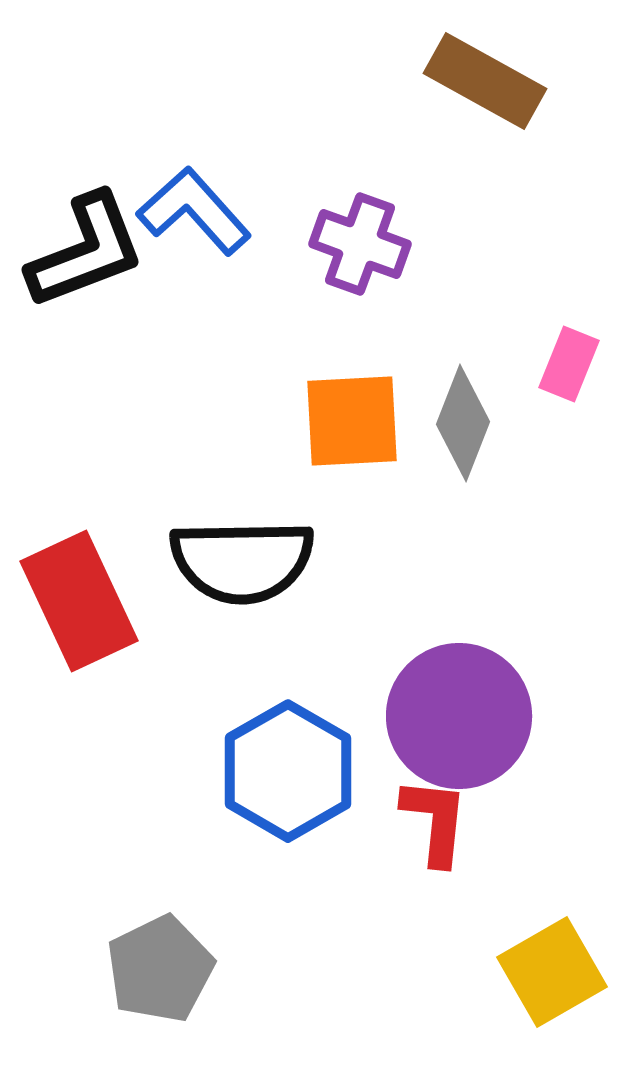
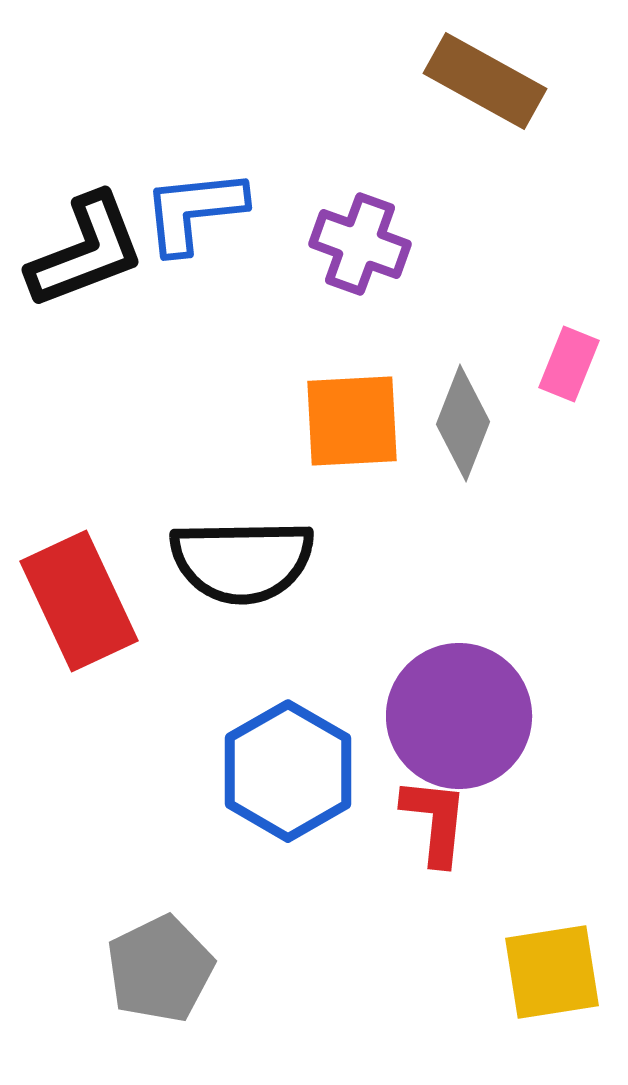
blue L-shape: rotated 54 degrees counterclockwise
yellow square: rotated 21 degrees clockwise
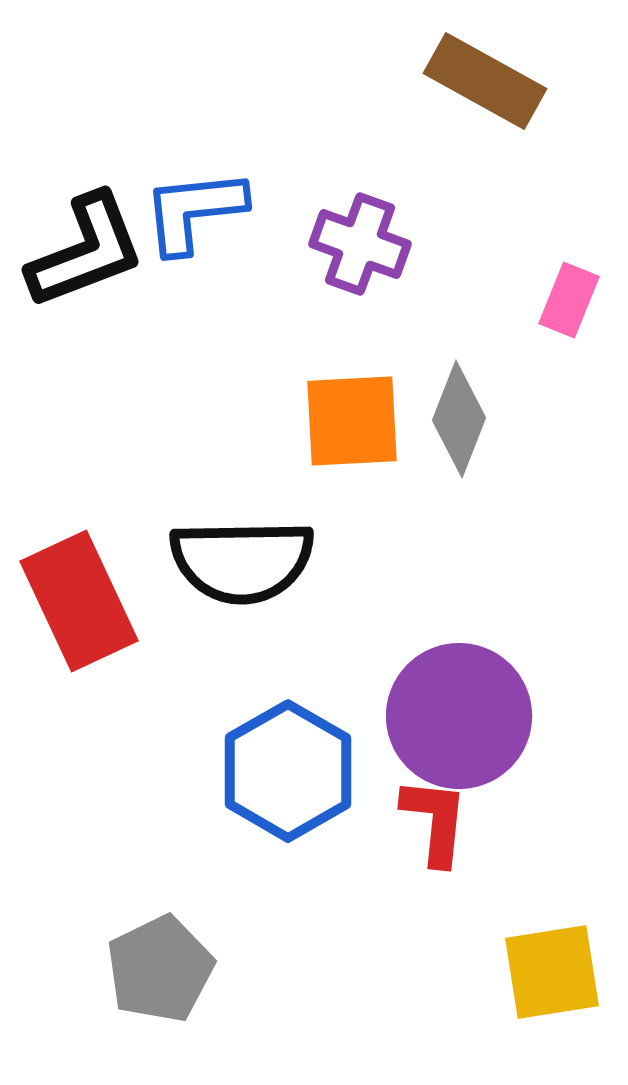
pink rectangle: moved 64 px up
gray diamond: moved 4 px left, 4 px up
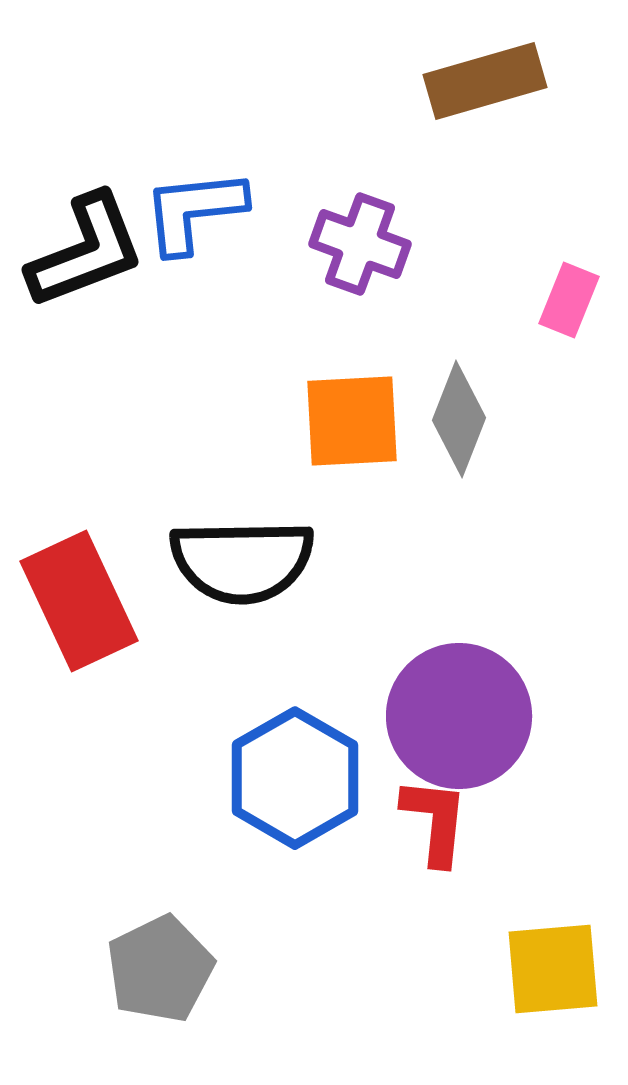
brown rectangle: rotated 45 degrees counterclockwise
blue hexagon: moved 7 px right, 7 px down
yellow square: moved 1 px right, 3 px up; rotated 4 degrees clockwise
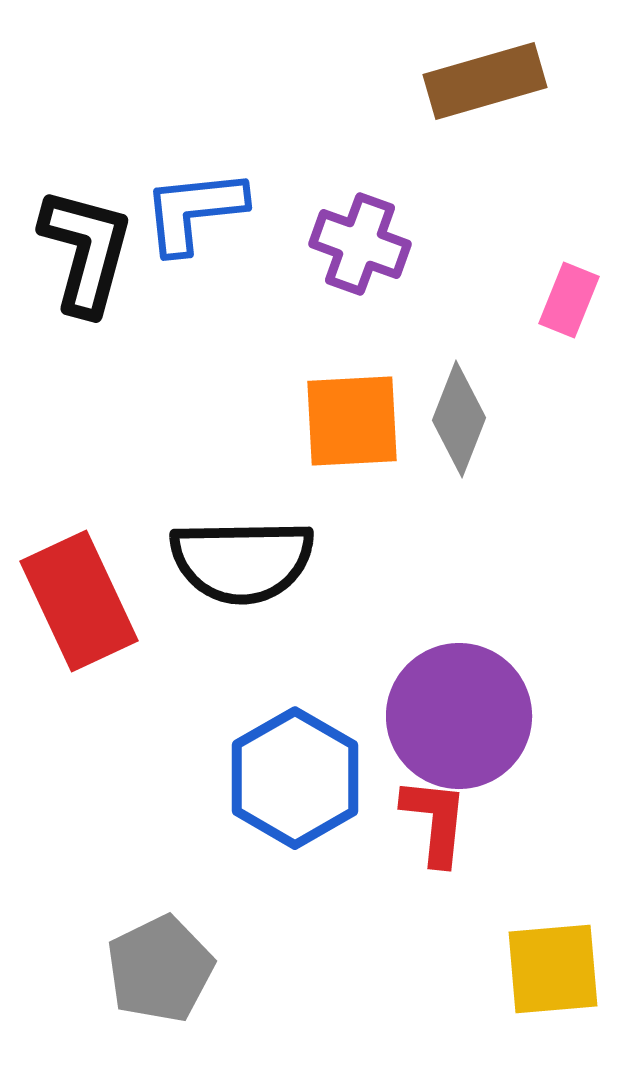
black L-shape: rotated 54 degrees counterclockwise
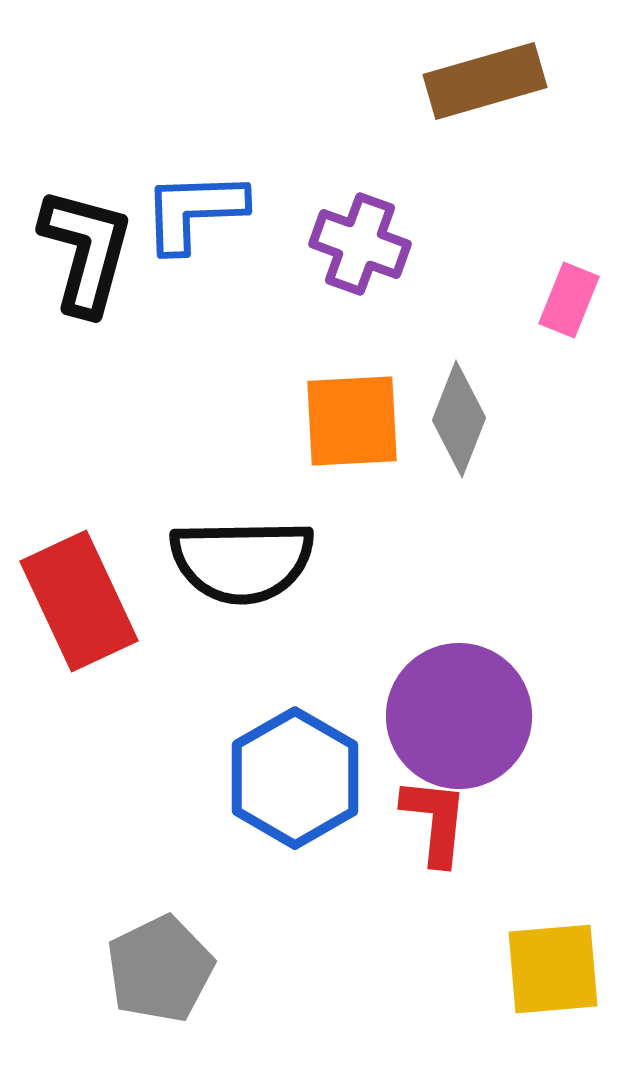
blue L-shape: rotated 4 degrees clockwise
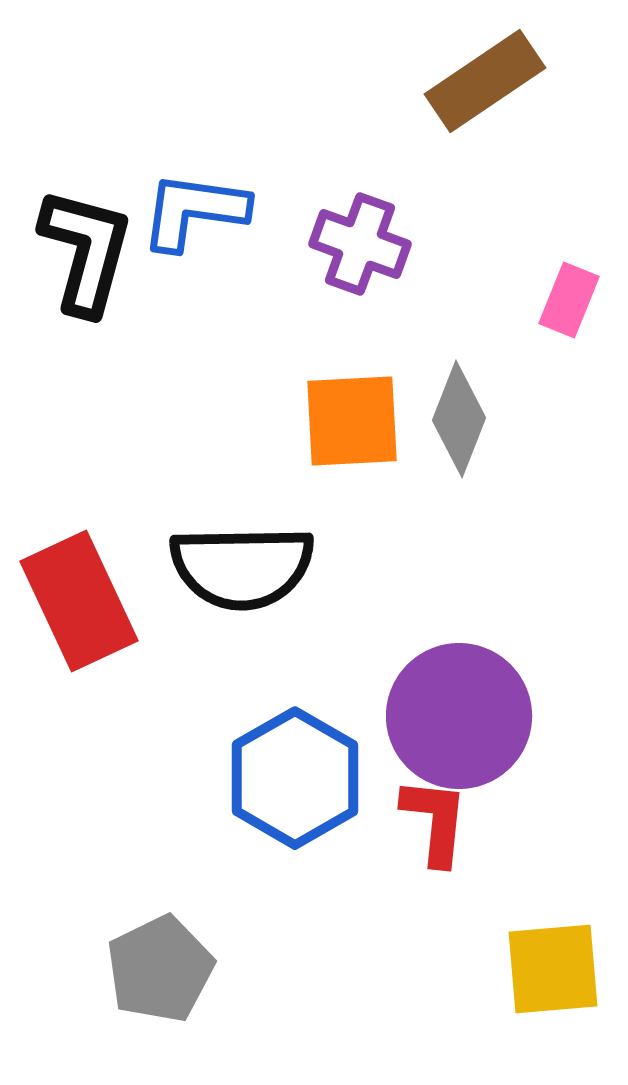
brown rectangle: rotated 18 degrees counterclockwise
blue L-shape: rotated 10 degrees clockwise
black semicircle: moved 6 px down
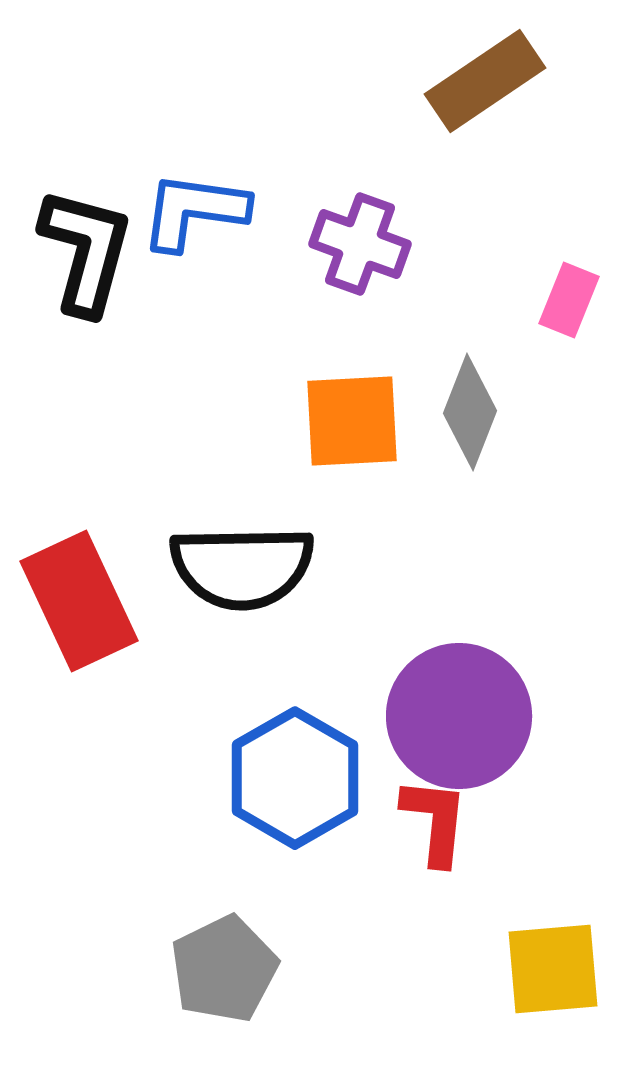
gray diamond: moved 11 px right, 7 px up
gray pentagon: moved 64 px right
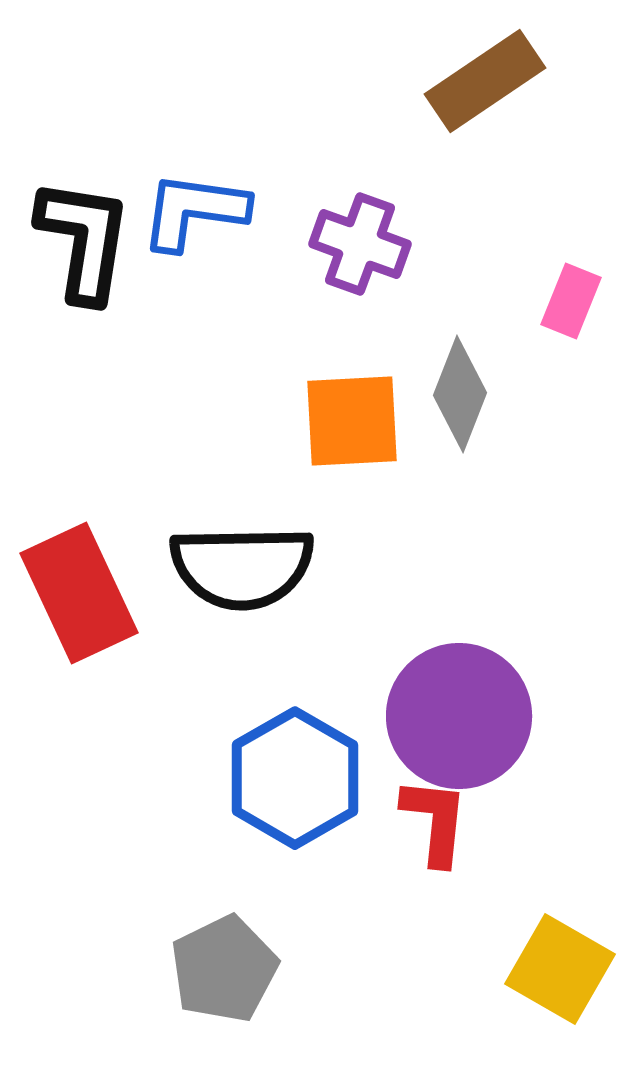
black L-shape: moved 2 px left, 11 px up; rotated 6 degrees counterclockwise
pink rectangle: moved 2 px right, 1 px down
gray diamond: moved 10 px left, 18 px up
red rectangle: moved 8 px up
yellow square: moved 7 px right; rotated 35 degrees clockwise
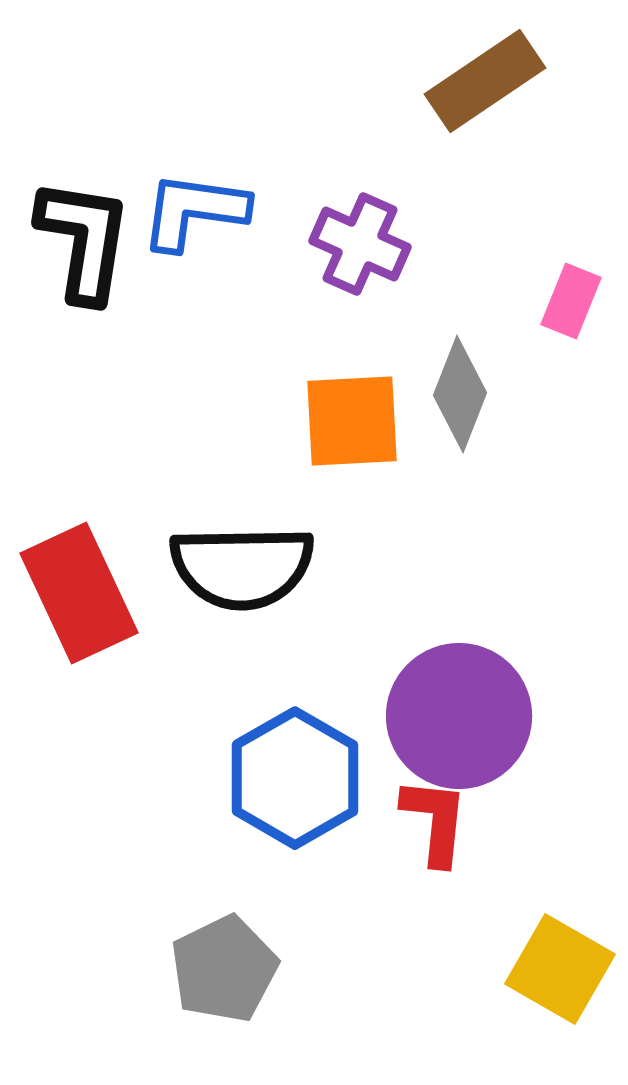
purple cross: rotated 4 degrees clockwise
